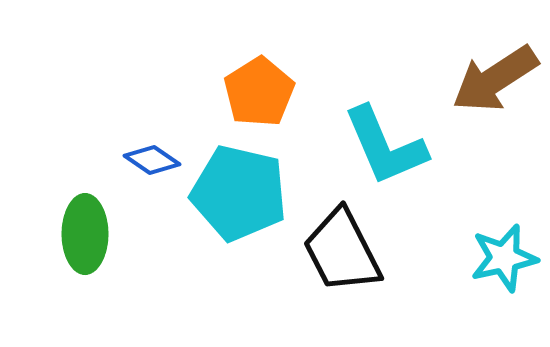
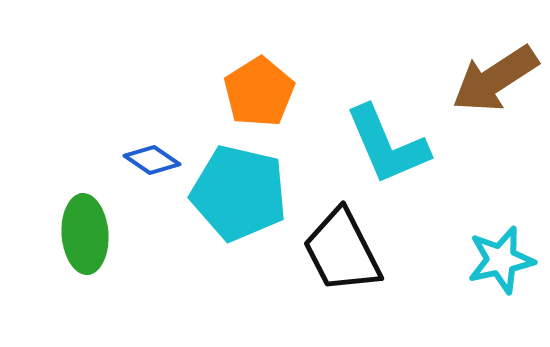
cyan L-shape: moved 2 px right, 1 px up
green ellipse: rotated 4 degrees counterclockwise
cyan star: moved 3 px left, 2 px down
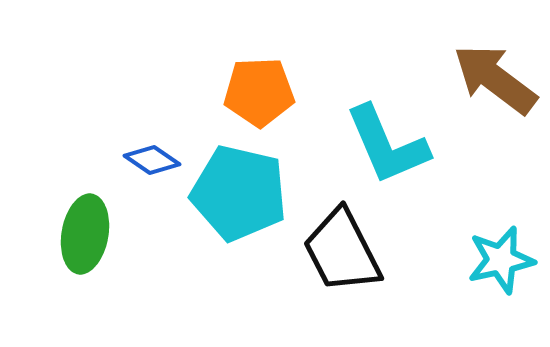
brown arrow: rotated 70 degrees clockwise
orange pentagon: rotated 30 degrees clockwise
green ellipse: rotated 14 degrees clockwise
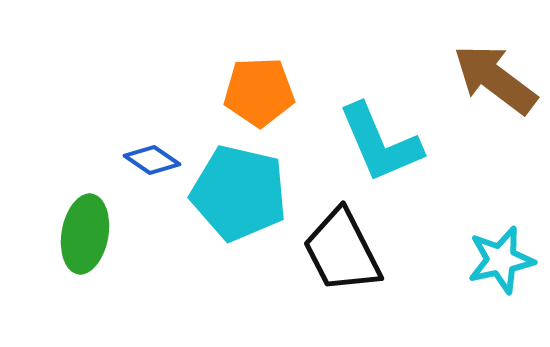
cyan L-shape: moved 7 px left, 2 px up
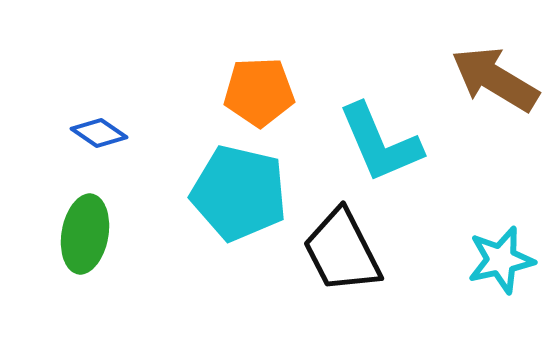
brown arrow: rotated 6 degrees counterclockwise
blue diamond: moved 53 px left, 27 px up
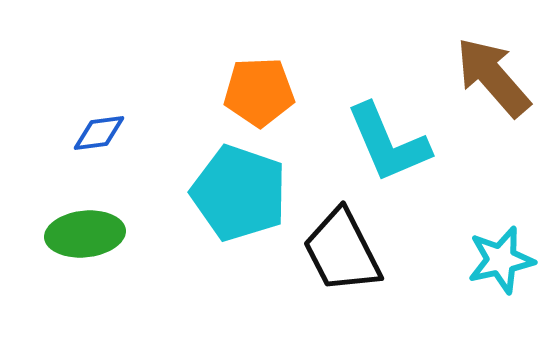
brown arrow: moved 2 px left, 2 px up; rotated 18 degrees clockwise
blue diamond: rotated 42 degrees counterclockwise
cyan L-shape: moved 8 px right
cyan pentagon: rotated 6 degrees clockwise
green ellipse: rotated 74 degrees clockwise
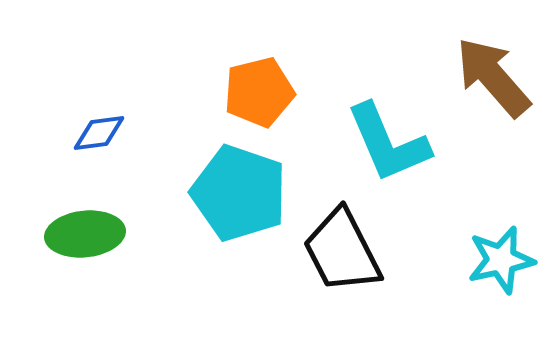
orange pentagon: rotated 12 degrees counterclockwise
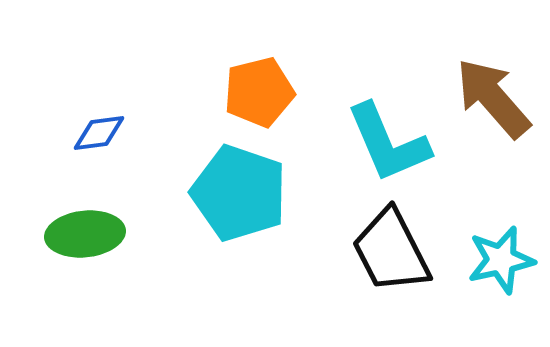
brown arrow: moved 21 px down
black trapezoid: moved 49 px right
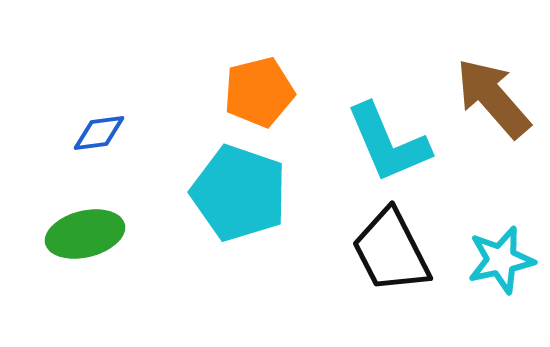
green ellipse: rotated 8 degrees counterclockwise
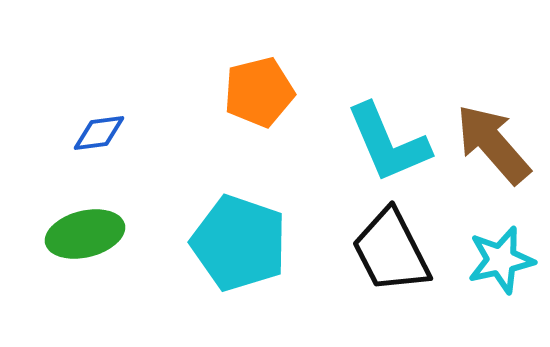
brown arrow: moved 46 px down
cyan pentagon: moved 50 px down
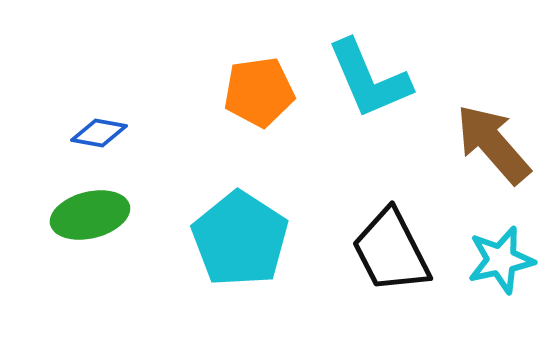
orange pentagon: rotated 6 degrees clockwise
blue diamond: rotated 18 degrees clockwise
cyan L-shape: moved 19 px left, 64 px up
green ellipse: moved 5 px right, 19 px up
cyan pentagon: moved 1 px right, 4 px up; rotated 14 degrees clockwise
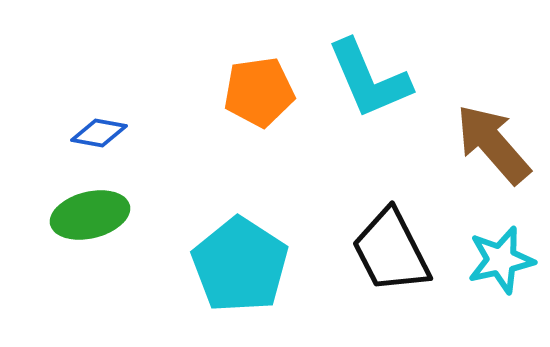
cyan pentagon: moved 26 px down
